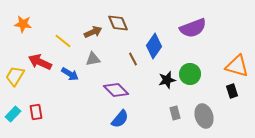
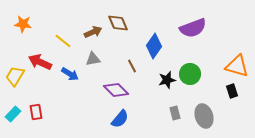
brown line: moved 1 px left, 7 px down
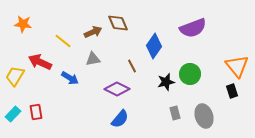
orange triangle: rotated 35 degrees clockwise
blue arrow: moved 4 px down
black star: moved 1 px left, 2 px down
purple diamond: moved 1 px right, 1 px up; rotated 20 degrees counterclockwise
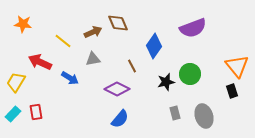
yellow trapezoid: moved 1 px right, 6 px down
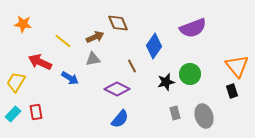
brown arrow: moved 2 px right, 5 px down
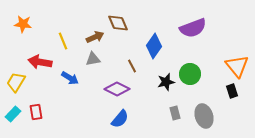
yellow line: rotated 30 degrees clockwise
red arrow: rotated 15 degrees counterclockwise
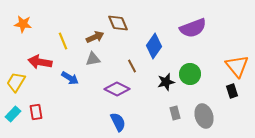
blue semicircle: moved 2 px left, 3 px down; rotated 66 degrees counterclockwise
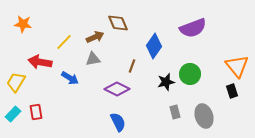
yellow line: moved 1 px right, 1 px down; rotated 66 degrees clockwise
brown line: rotated 48 degrees clockwise
gray rectangle: moved 1 px up
